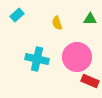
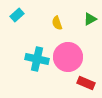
green triangle: rotated 32 degrees counterclockwise
pink circle: moved 9 px left
red rectangle: moved 4 px left, 2 px down
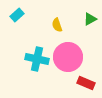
yellow semicircle: moved 2 px down
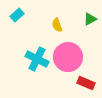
cyan cross: rotated 15 degrees clockwise
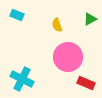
cyan rectangle: rotated 64 degrees clockwise
cyan cross: moved 15 px left, 20 px down
